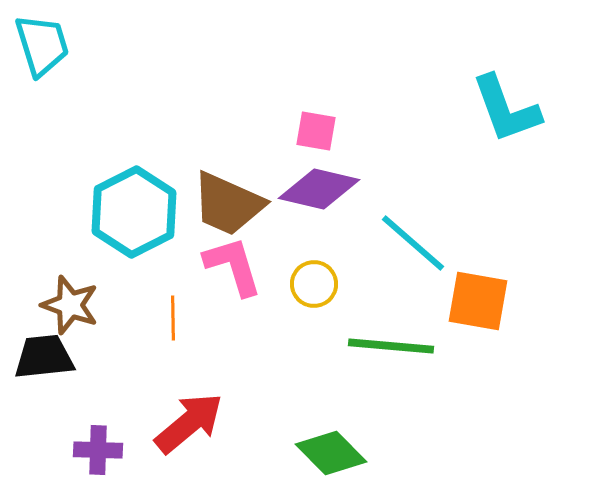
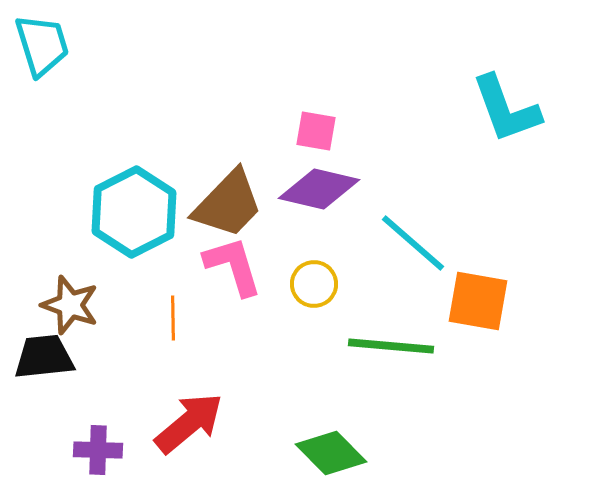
brown trapezoid: rotated 70 degrees counterclockwise
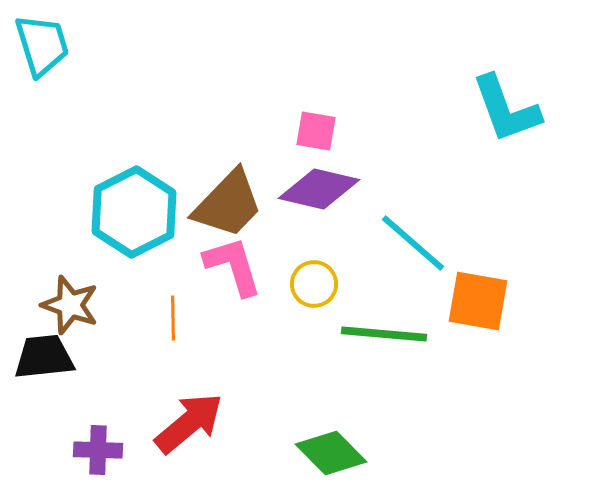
green line: moved 7 px left, 12 px up
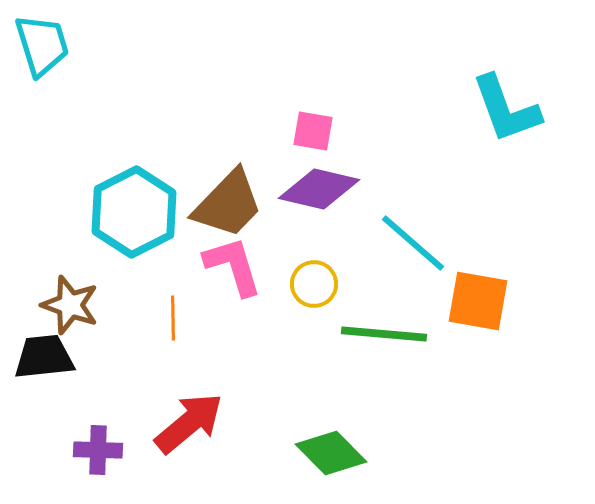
pink square: moved 3 px left
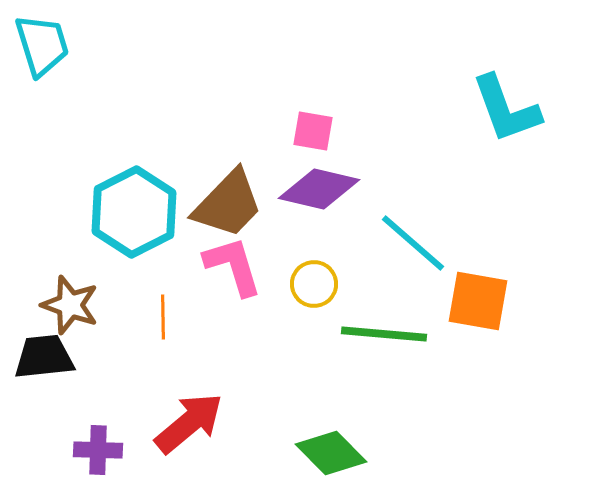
orange line: moved 10 px left, 1 px up
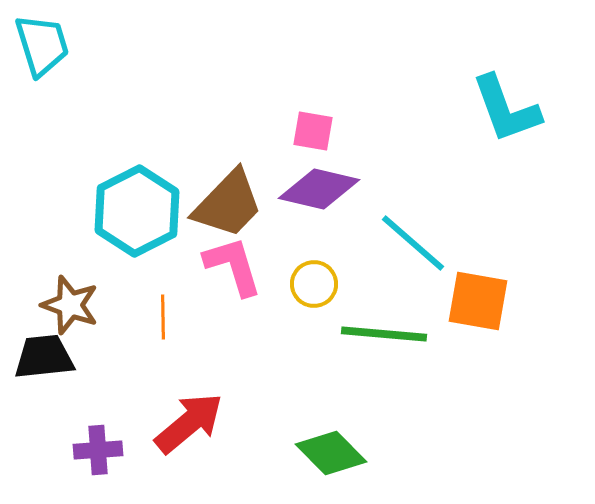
cyan hexagon: moved 3 px right, 1 px up
purple cross: rotated 6 degrees counterclockwise
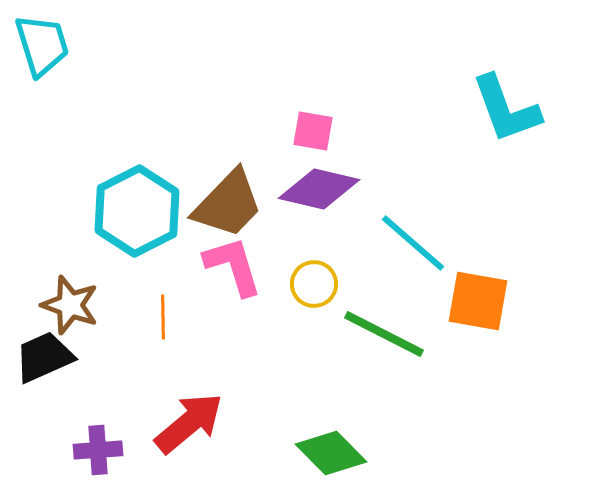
green line: rotated 22 degrees clockwise
black trapezoid: rotated 18 degrees counterclockwise
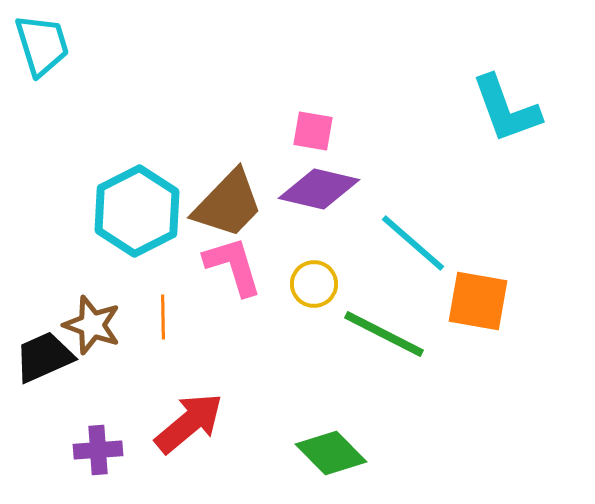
brown star: moved 22 px right, 20 px down
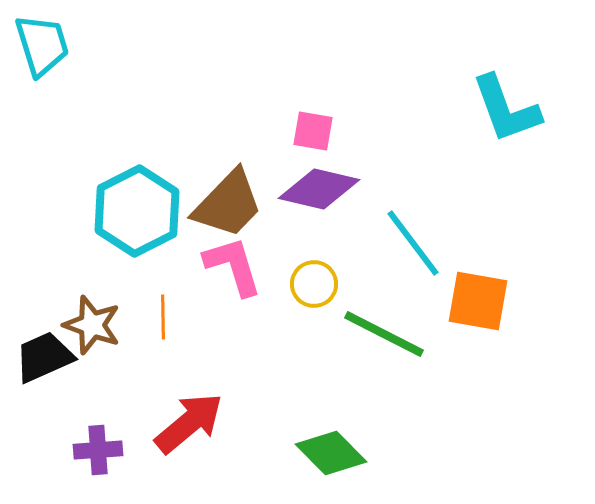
cyan line: rotated 12 degrees clockwise
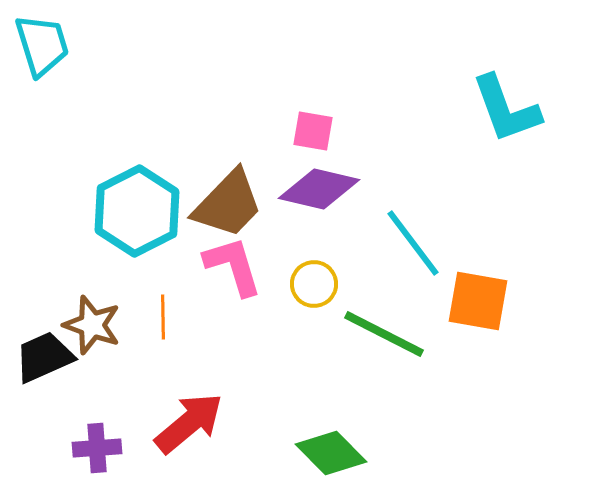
purple cross: moved 1 px left, 2 px up
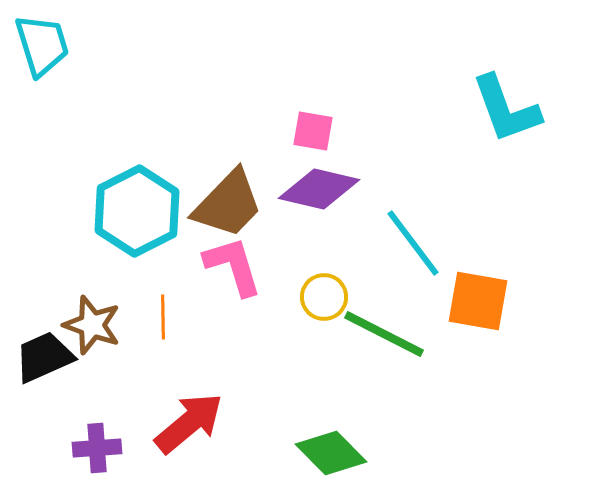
yellow circle: moved 10 px right, 13 px down
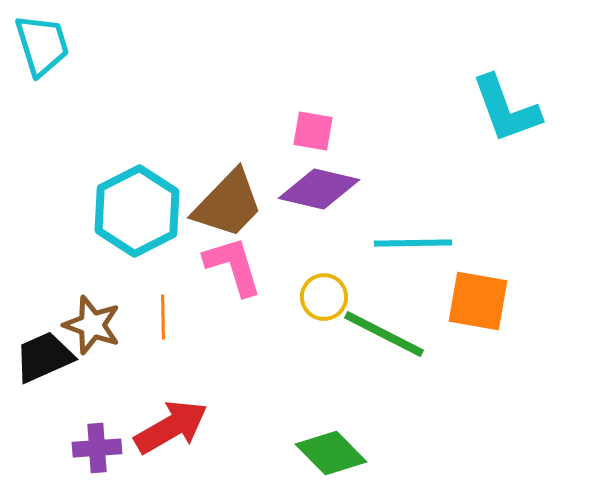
cyan line: rotated 54 degrees counterclockwise
red arrow: moved 18 px left, 4 px down; rotated 10 degrees clockwise
